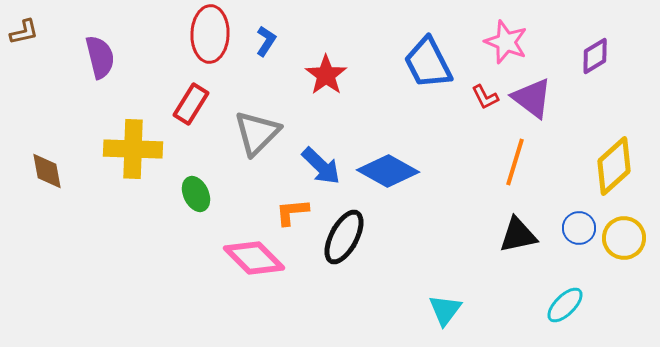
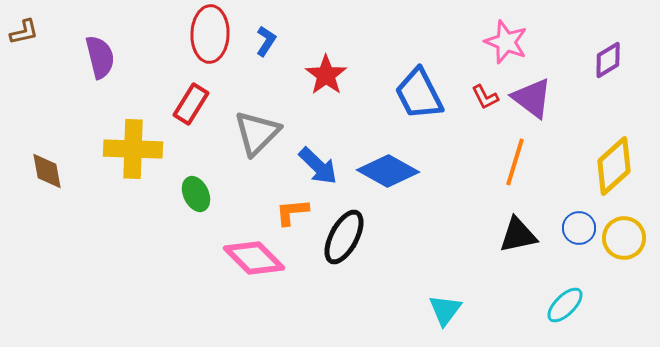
purple diamond: moved 13 px right, 4 px down
blue trapezoid: moved 9 px left, 31 px down
blue arrow: moved 3 px left
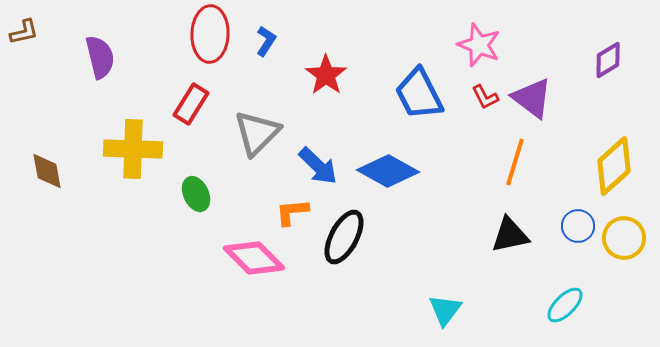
pink star: moved 27 px left, 3 px down
blue circle: moved 1 px left, 2 px up
black triangle: moved 8 px left
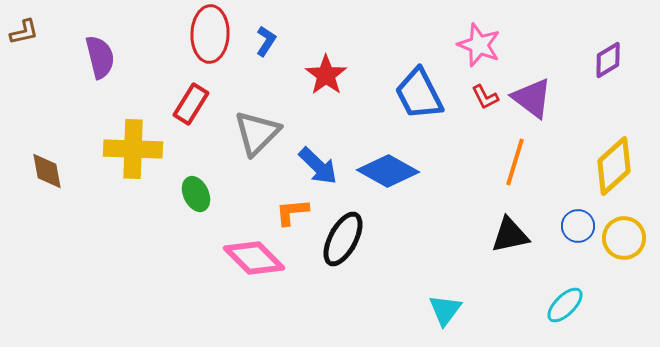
black ellipse: moved 1 px left, 2 px down
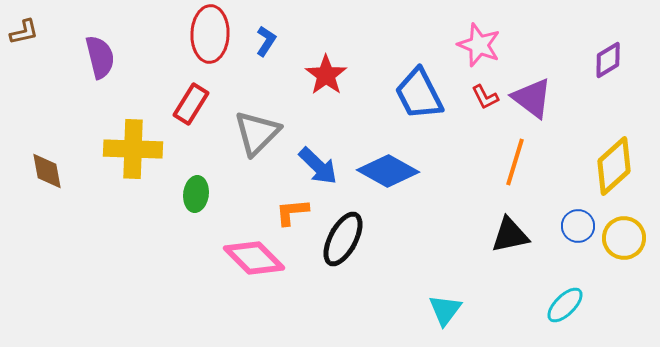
green ellipse: rotated 32 degrees clockwise
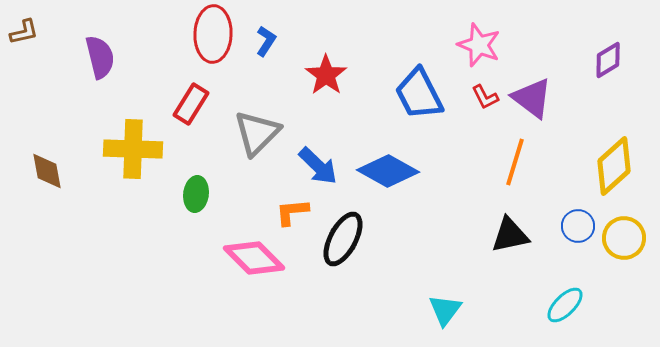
red ellipse: moved 3 px right
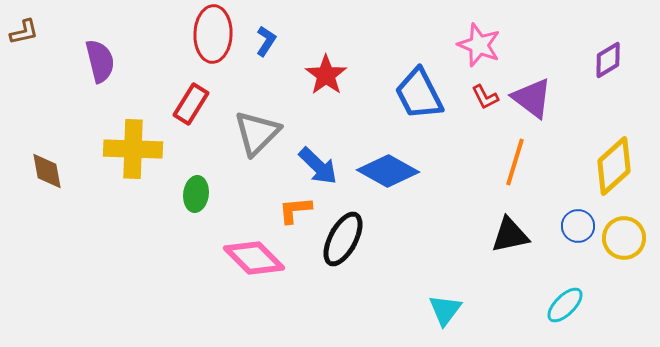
purple semicircle: moved 4 px down
orange L-shape: moved 3 px right, 2 px up
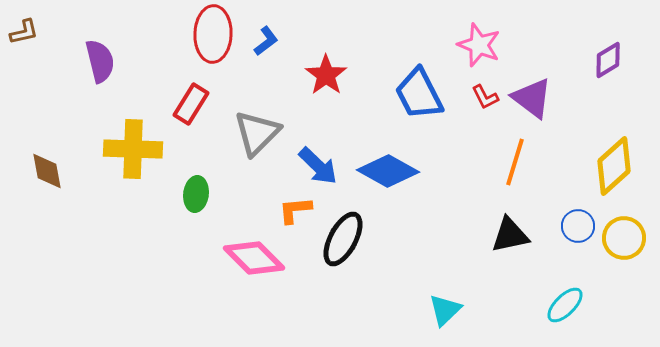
blue L-shape: rotated 20 degrees clockwise
cyan triangle: rotated 9 degrees clockwise
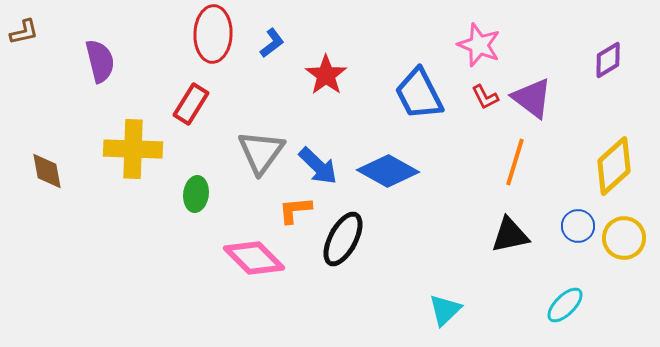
blue L-shape: moved 6 px right, 2 px down
gray triangle: moved 4 px right, 19 px down; rotated 9 degrees counterclockwise
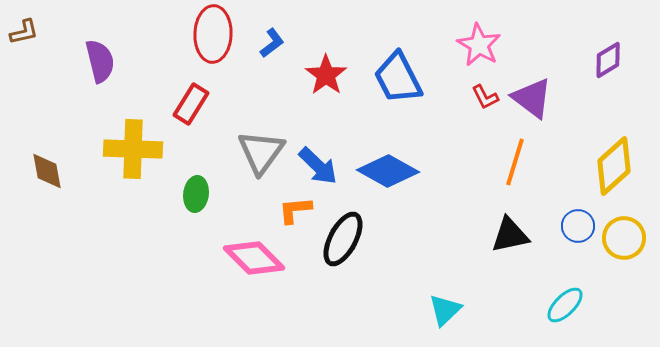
pink star: rotated 9 degrees clockwise
blue trapezoid: moved 21 px left, 16 px up
